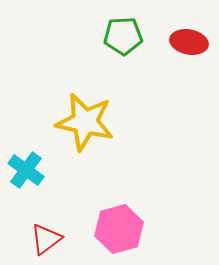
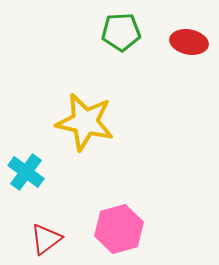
green pentagon: moved 2 px left, 4 px up
cyan cross: moved 2 px down
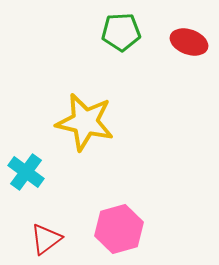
red ellipse: rotated 9 degrees clockwise
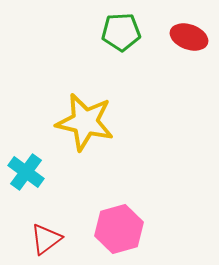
red ellipse: moved 5 px up
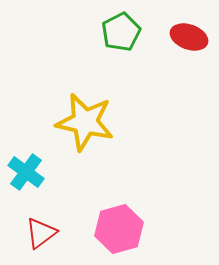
green pentagon: rotated 24 degrees counterclockwise
red triangle: moved 5 px left, 6 px up
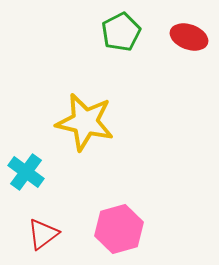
red triangle: moved 2 px right, 1 px down
